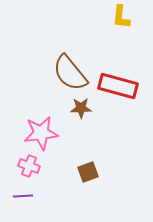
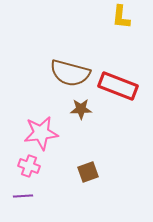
brown semicircle: rotated 36 degrees counterclockwise
red rectangle: rotated 6 degrees clockwise
brown star: moved 1 px down
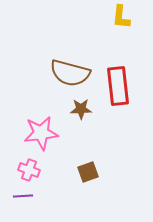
red rectangle: rotated 63 degrees clockwise
pink cross: moved 4 px down
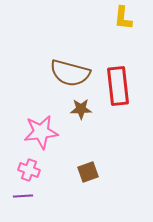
yellow L-shape: moved 2 px right, 1 px down
pink star: moved 1 px up
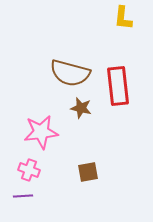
brown star: moved 1 px up; rotated 15 degrees clockwise
brown square: rotated 10 degrees clockwise
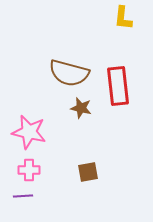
brown semicircle: moved 1 px left
pink star: moved 12 px left; rotated 20 degrees clockwise
pink cross: rotated 20 degrees counterclockwise
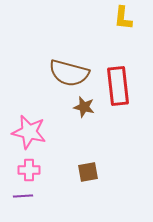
brown star: moved 3 px right, 1 px up
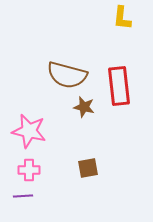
yellow L-shape: moved 1 px left
brown semicircle: moved 2 px left, 2 px down
red rectangle: moved 1 px right
pink star: moved 1 px up
brown square: moved 4 px up
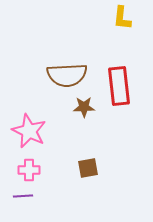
brown semicircle: rotated 18 degrees counterclockwise
brown star: rotated 15 degrees counterclockwise
pink star: rotated 12 degrees clockwise
